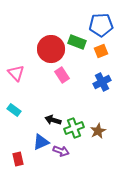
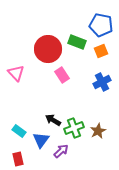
blue pentagon: rotated 15 degrees clockwise
red circle: moved 3 px left
cyan rectangle: moved 5 px right, 21 px down
black arrow: rotated 14 degrees clockwise
blue triangle: moved 2 px up; rotated 30 degrees counterclockwise
purple arrow: rotated 63 degrees counterclockwise
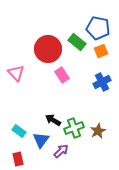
blue pentagon: moved 3 px left, 3 px down
green rectangle: rotated 18 degrees clockwise
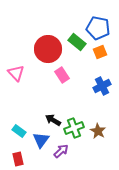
orange square: moved 1 px left, 1 px down
blue cross: moved 4 px down
brown star: rotated 14 degrees counterclockwise
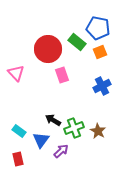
pink rectangle: rotated 14 degrees clockwise
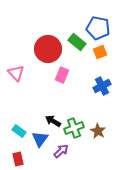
pink rectangle: rotated 42 degrees clockwise
black arrow: moved 1 px down
blue triangle: moved 1 px left, 1 px up
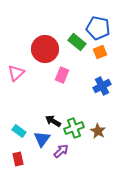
red circle: moved 3 px left
pink triangle: rotated 30 degrees clockwise
blue triangle: moved 2 px right
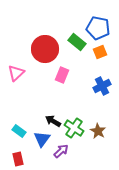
green cross: rotated 36 degrees counterclockwise
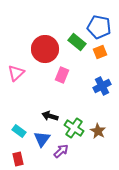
blue pentagon: moved 1 px right, 1 px up
black arrow: moved 3 px left, 5 px up; rotated 14 degrees counterclockwise
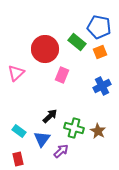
black arrow: rotated 119 degrees clockwise
green cross: rotated 18 degrees counterclockwise
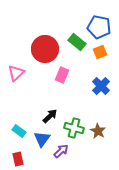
blue cross: moved 1 px left; rotated 18 degrees counterclockwise
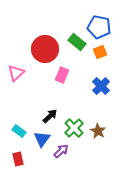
green cross: rotated 30 degrees clockwise
